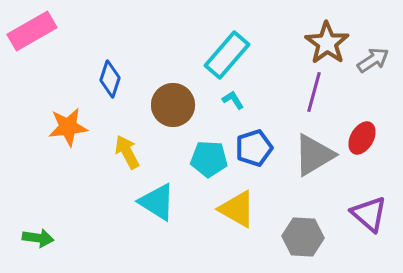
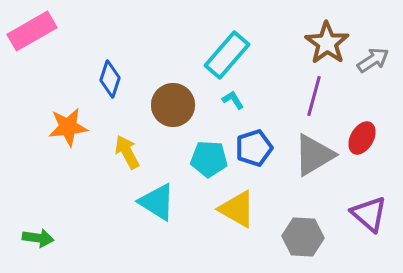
purple line: moved 4 px down
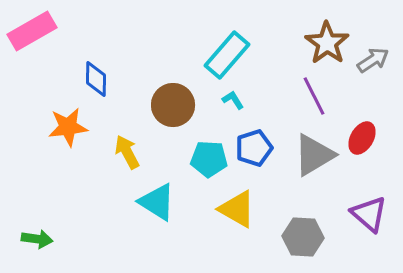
blue diamond: moved 14 px left; rotated 18 degrees counterclockwise
purple line: rotated 42 degrees counterclockwise
green arrow: moved 1 px left, 1 px down
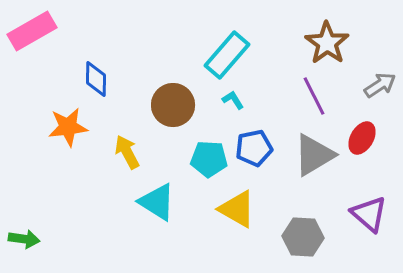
gray arrow: moved 7 px right, 25 px down
blue pentagon: rotated 6 degrees clockwise
green arrow: moved 13 px left
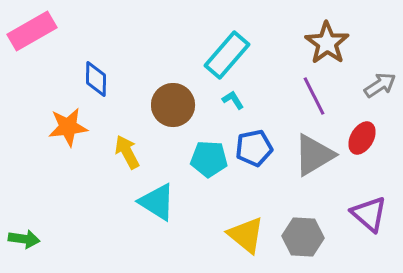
yellow triangle: moved 9 px right, 26 px down; rotated 9 degrees clockwise
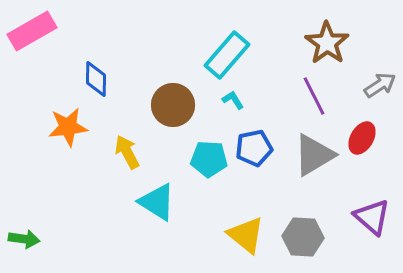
purple triangle: moved 3 px right, 3 px down
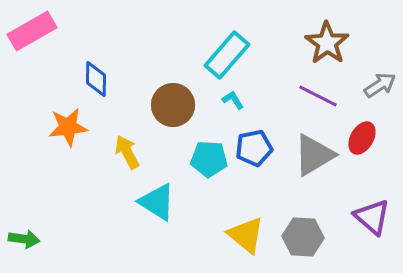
purple line: moved 4 px right; rotated 36 degrees counterclockwise
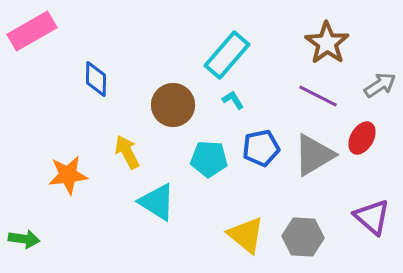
orange star: moved 48 px down
blue pentagon: moved 7 px right
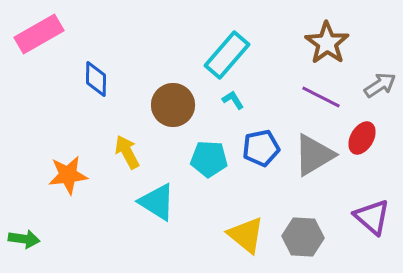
pink rectangle: moved 7 px right, 3 px down
purple line: moved 3 px right, 1 px down
